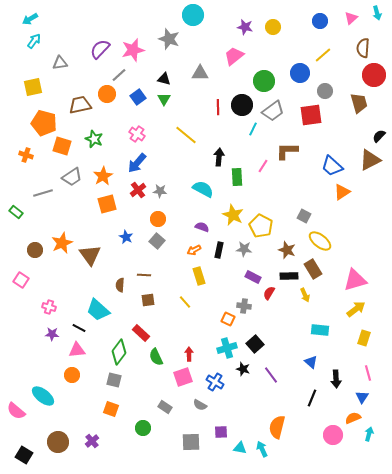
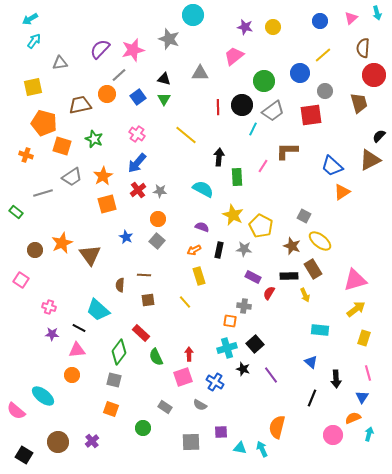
brown star at (287, 250): moved 5 px right, 4 px up
orange square at (228, 319): moved 2 px right, 2 px down; rotated 16 degrees counterclockwise
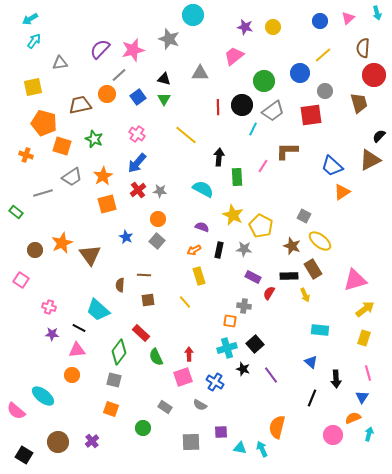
pink triangle at (351, 18): moved 3 px left
yellow arrow at (356, 309): moved 9 px right
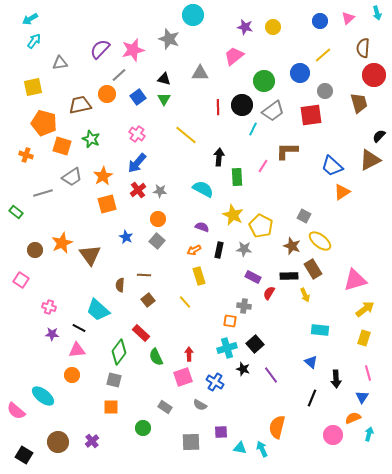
green star at (94, 139): moved 3 px left
brown square at (148, 300): rotated 32 degrees counterclockwise
orange square at (111, 409): moved 2 px up; rotated 21 degrees counterclockwise
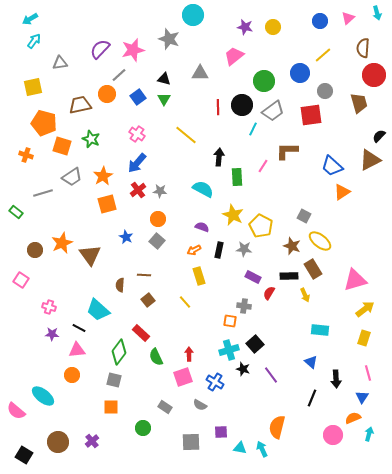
cyan cross at (227, 348): moved 2 px right, 2 px down
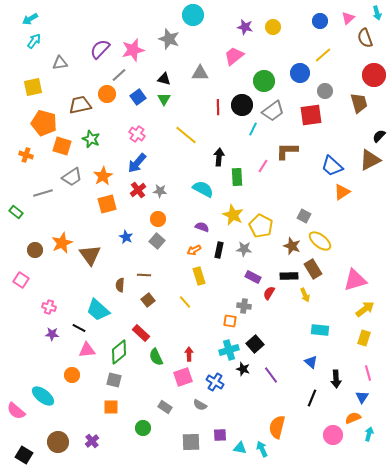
brown semicircle at (363, 48): moved 2 px right, 10 px up; rotated 24 degrees counterclockwise
pink triangle at (77, 350): moved 10 px right
green diamond at (119, 352): rotated 15 degrees clockwise
purple square at (221, 432): moved 1 px left, 3 px down
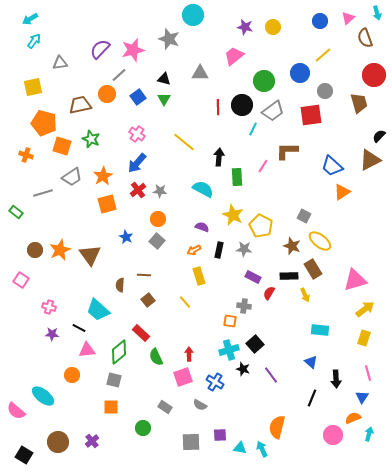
yellow line at (186, 135): moved 2 px left, 7 px down
orange star at (62, 243): moved 2 px left, 7 px down
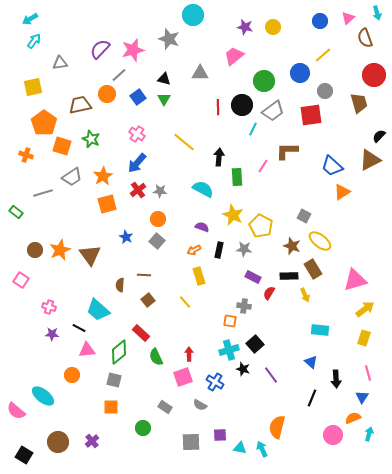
orange pentagon at (44, 123): rotated 20 degrees clockwise
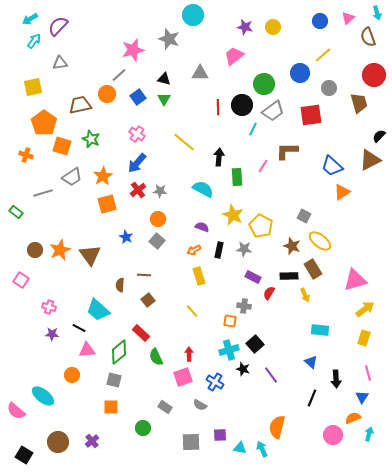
brown semicircle at (365, 38): moved 3 px right, 1 px up
purple semicircle at (100, 49): moved 42 px left, 23 px up
green circle at (264, 81): moved 3 px down
gray circle at (325, 91): moved 4 px right, 3 px up
yellow line at (185, 302): moved 7 px right, 9 px down
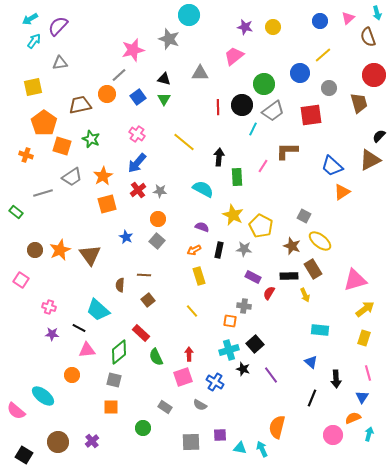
cyan circle at (193, 15): moved 4 px left
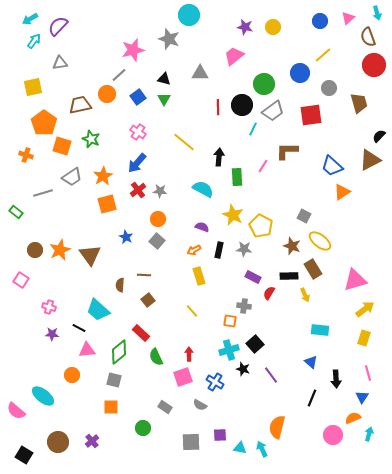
red circle at (374, 75): moved 10 px up
pink cross at (137, 134): moved 1 px right, 2 px up
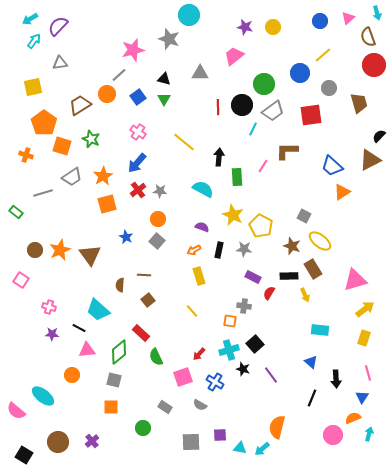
brown trapezoid at (80, 105): rotated 20 degrees counterclockwise
red arrow at (189, 354): moved 10 px right; rotated 136 degrees counterclockwise
cyan arrow at (262, 449): rotated 105 degrees counterclockwise
